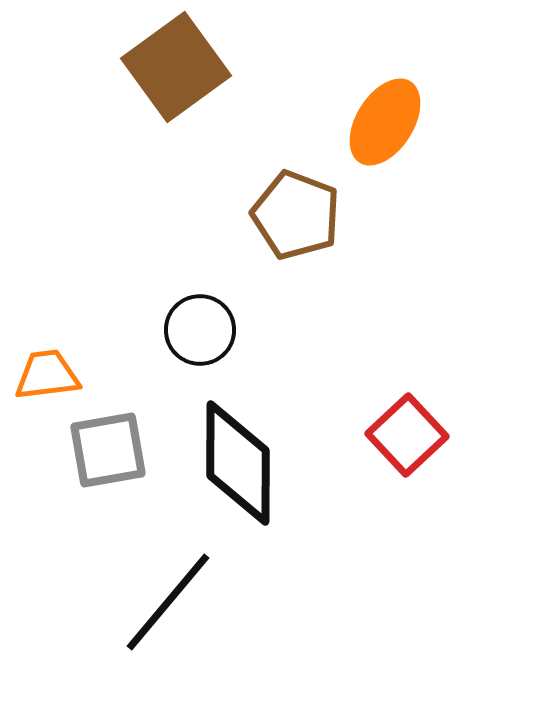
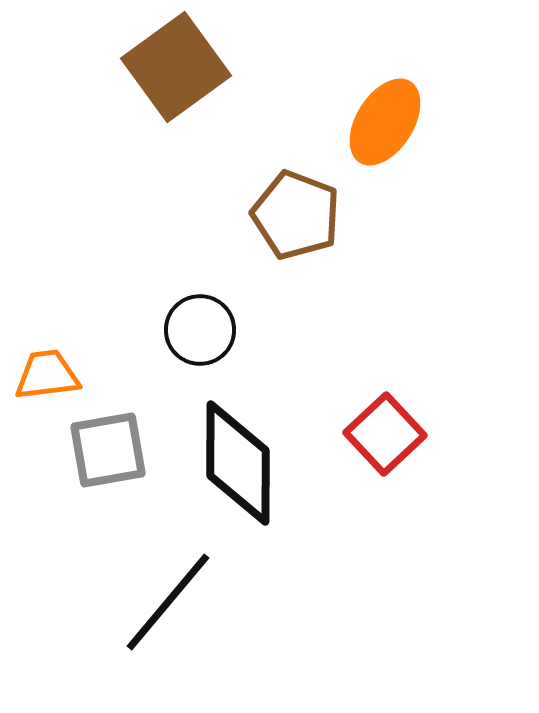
red square: moved 22 px left, 1 px up
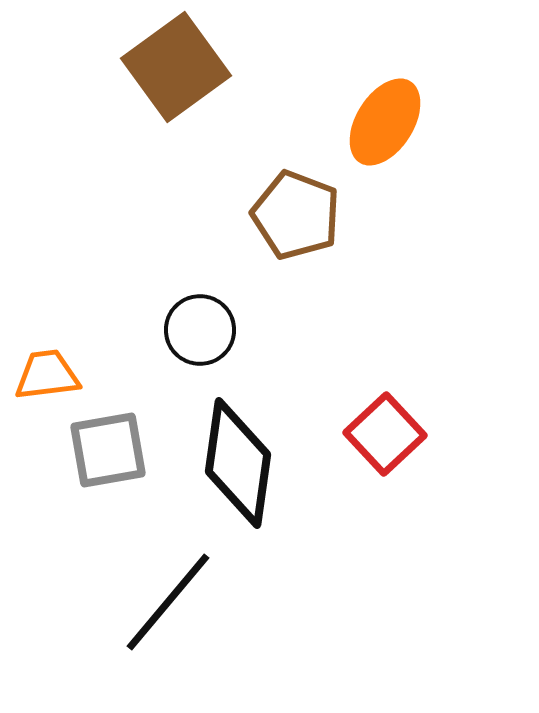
black diamond: rotated 8 degrees clockwise
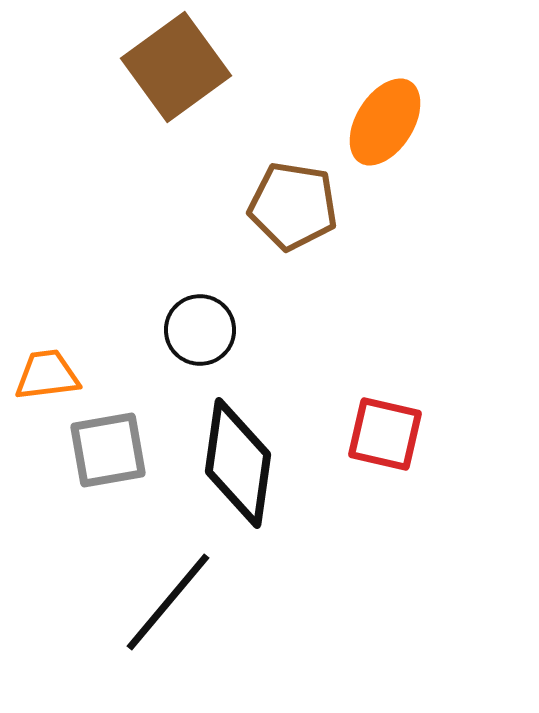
brown pentagon: moved 3 px left, 9 px up; rotated 12 degrees counterclockwise
red square: rotated 34 degrees counterclockwise
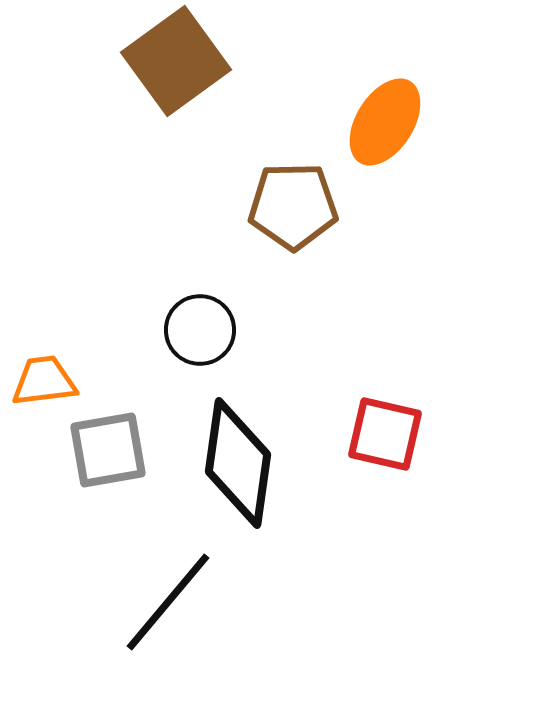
brown square: moved 6 px up
brown pentagon: rotated 10 degrees counterclockwise
orange trapezoid: moved 3 px left, 6 px down
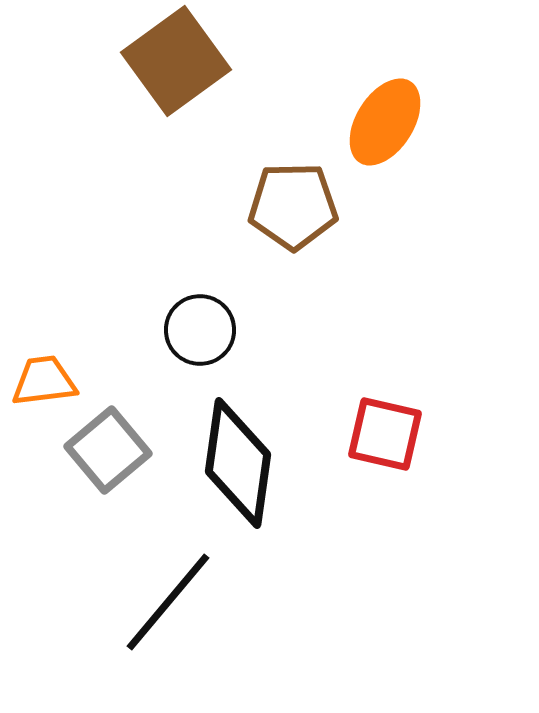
gray square: rotated 30 degrees counterclockwise
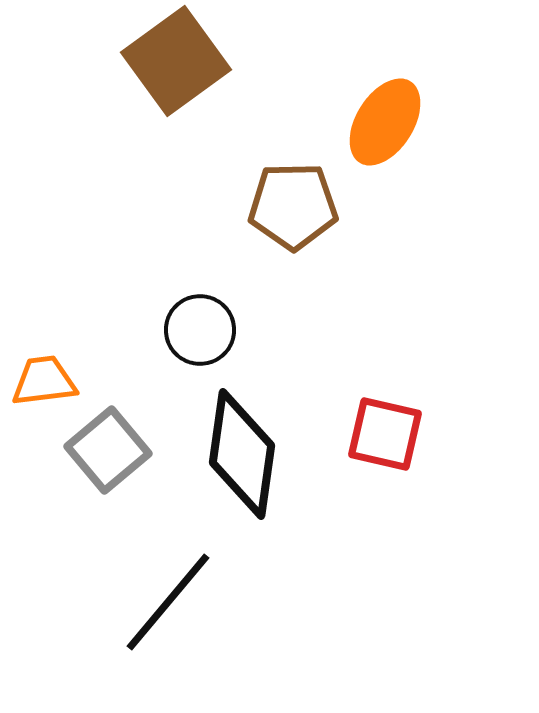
black diamond: moved 4 px right, 9 px up
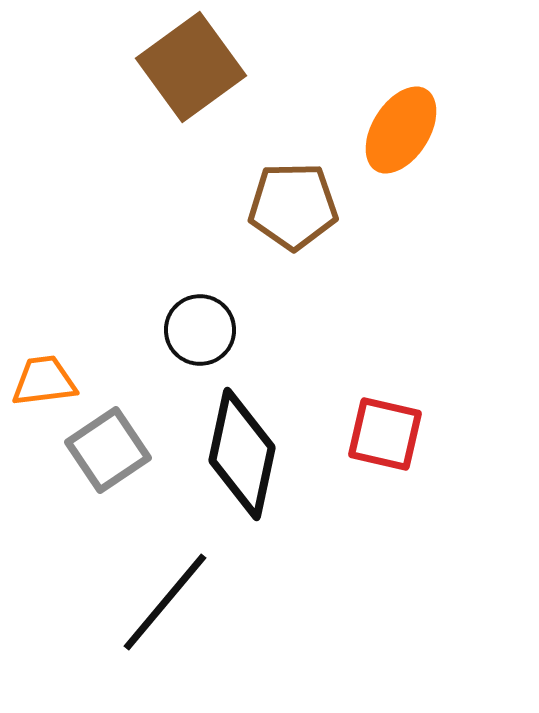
brown square: moved 15 px right, 6 px down
orange ellipse: moved 16 px right, 8 px down
gray square: rotated 6 degrees clockwise
black diamond: rotated 4 degrees clockwise
black line: moved 3 px left
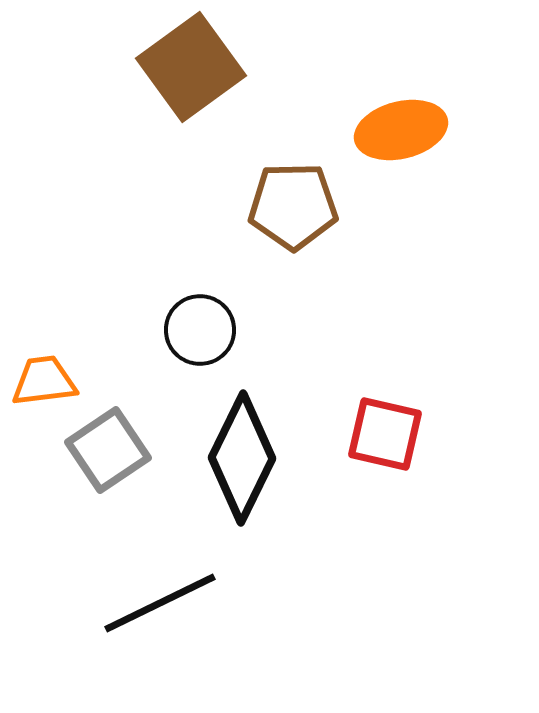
orange ellipse: rotated 44 degrees clockwise
black diamond: moved 4 px down; rotated 14 degrees clockwise
black line: moved 5 px left, 1 px down; rotated 24 degrees clockwise
